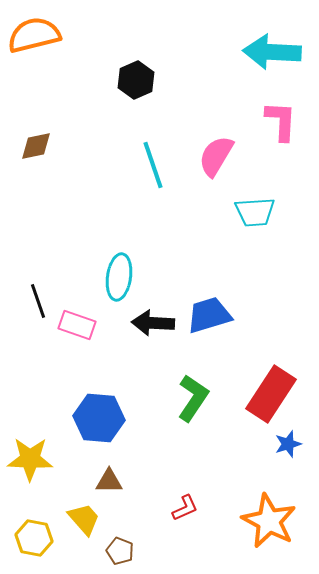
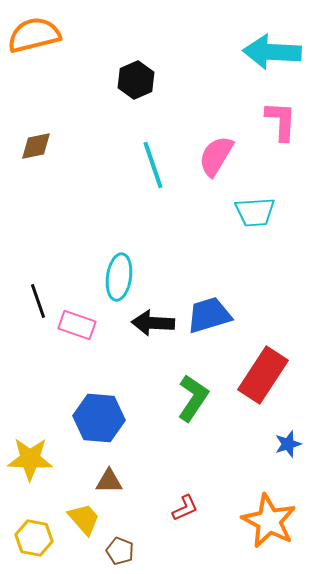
red rectangle: moved 8 px left, 19 px up
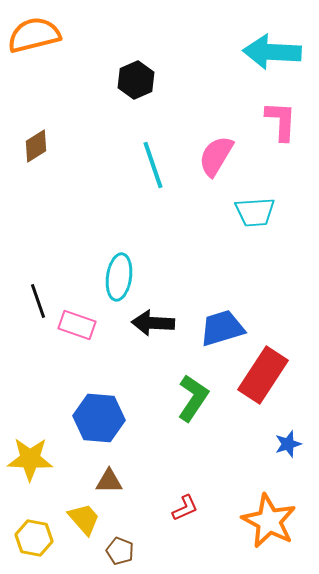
brown diamond: rotated 20 degrees counterclockwise
blue trapezoid: moved 13 px right, 13 px down
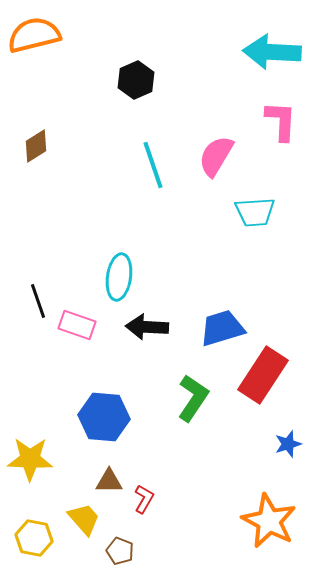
black arrow: moved 6 px left, 4 px down
blue hexagon: moved 5 px right, 1 px up
red L-shape: moved 41 px left, 9 px up; rotated 36 degrees counterclockwise
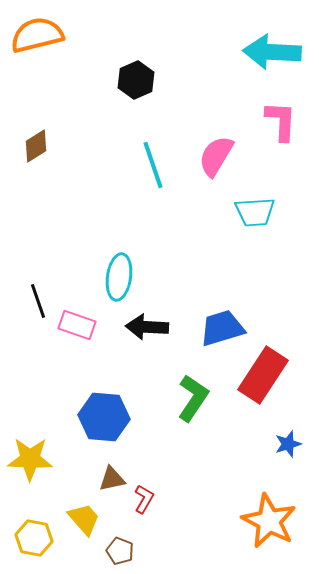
orange semicircle: moved 3 px right
brown triangle: moved 3 px right, 2 px up; rotated 12 degrees counterclockwise
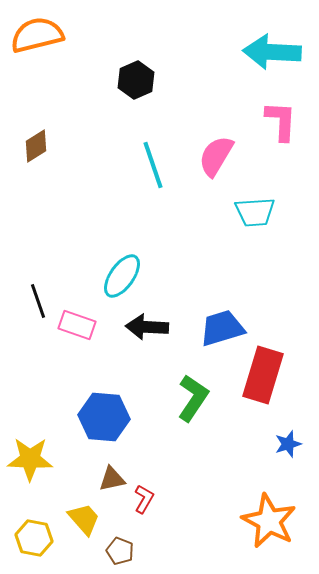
cyan ellipse: moved 3 px right, 1 px up; rotated 27 degrees clockwise
red rectangle: rotated 16 degrees counterclockwise
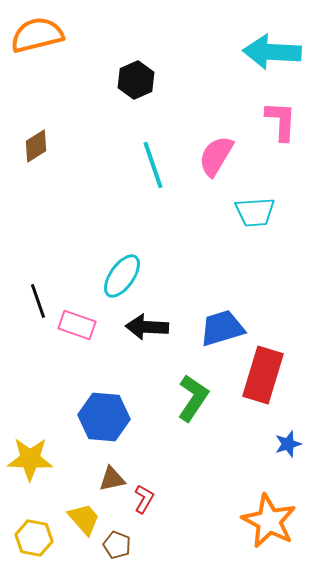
brown pentagon: moved 3 px left, 6 px up
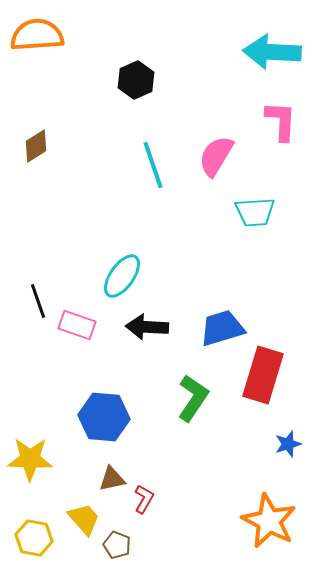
orange semicircle: rotated 10 degrees clockwise
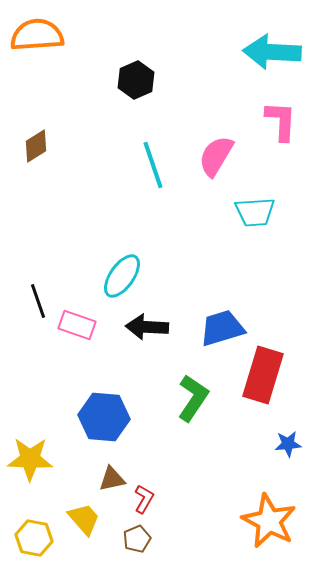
blue star: rotated 12 degrees clockwise
brown pentagon: moved 20 px right, 6 px up; rotated 28 degrees clockwise
